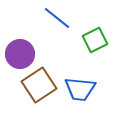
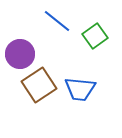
blue line: moved 3 px down
green square: moved 4 px up; rotated 10 degrees counterclockwise
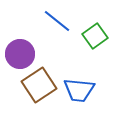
blue trapezoid: moved 1 px left, 1 px down
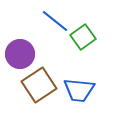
blue line: moved 2 px left
green square: moved 12 px left, 1 px down
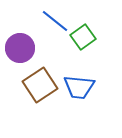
purple circle: moved 6 px up
brown square: moved 1 px right
blue trapezoid: moved 3 px up
